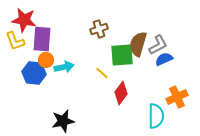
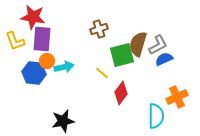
red star: moved 9 px right, 3 px up
green square: rotated 10 degrees counterclockwise
orange circle: moved 1 px right, 1 px down
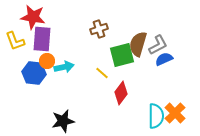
orange cross: moved 2 px left, 16 px down; rotated 20 degrees counterclockwise
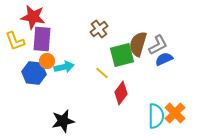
brown cross: rotated 18 degrees counterclockwise
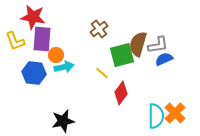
gray L-shape: rotated 20 degrees clockwise
orange circle: moved 9 px right, 6 px up
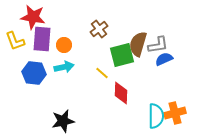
orange circle: moved 8 px right, 10 px up
red diamond: rotated 35 degrees counterclockwise
orange cross: rotated 30 degrees clockwise
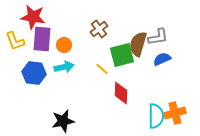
gray L-shape: moved 8 px up
blue semicircle: moved 2 px left
yellow line: moved 4 px up
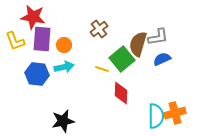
green square: moved 4 px down; rotated 25 degrees counterclockwise
yellow line: rotated 24 degrees counterclockwise
blue hexagon: moved 3 px right, 1 px down
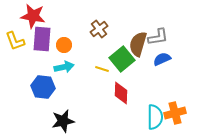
red star: moved 1 px up
blue hexagon: moved 6 px right, 13 px down
cyan semicircle: moved 1 px left, 1 px down
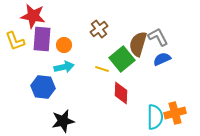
gray L-shape: rotated 110 degrees counterclockwise
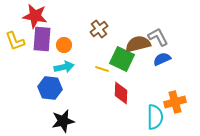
red star: moved 2 px right
brown semicircle: rotated 60 degrees clockwise
green square: rotated 25 degrees counterclockwise
blue hexagon: moved 7 px right, 1 px down
orange cross: moved 11 px up
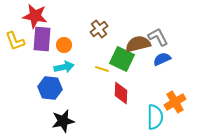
orange cross: rotated 15 degrees counterclockwise
